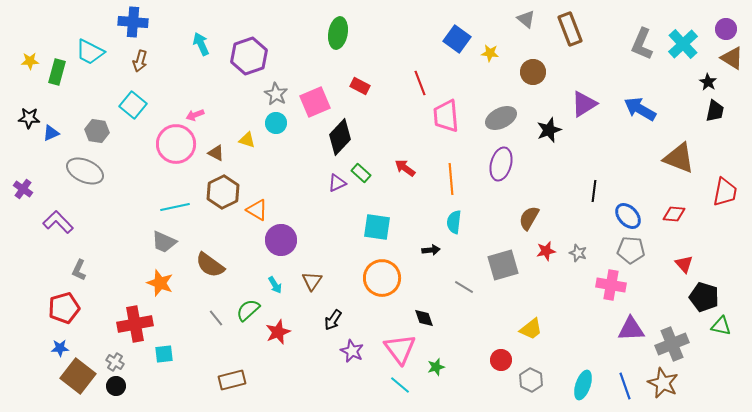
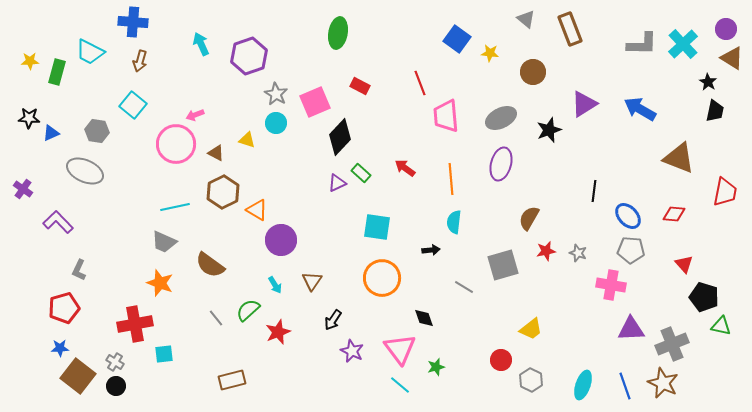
gray L-shape at (642, 44): rotated 112 degrees counterclockwise
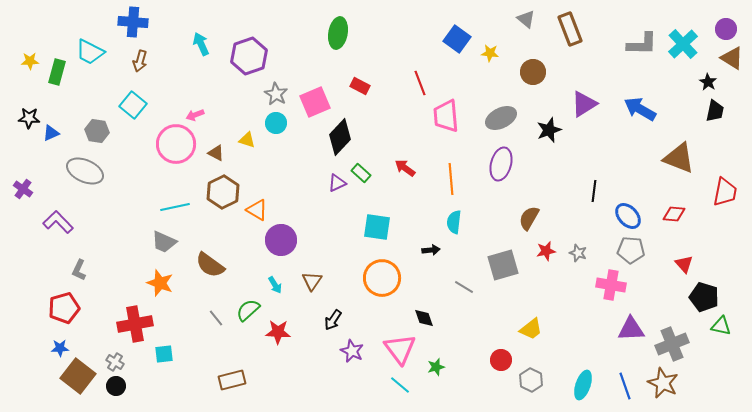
red star at (278, 332): rotated 25 degrees clockwise
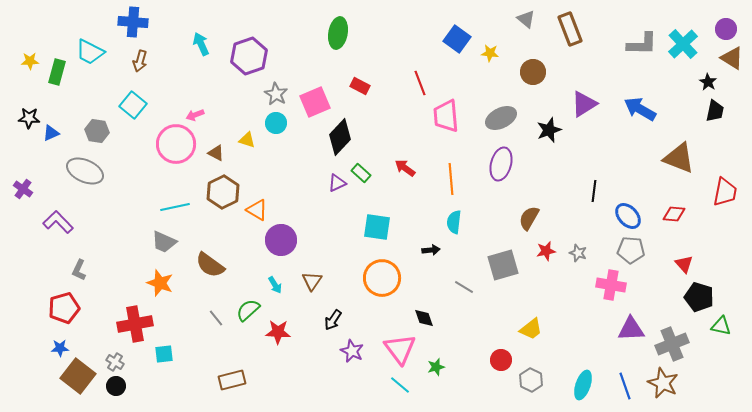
black pentagon at (704, 297): moved 5 px left
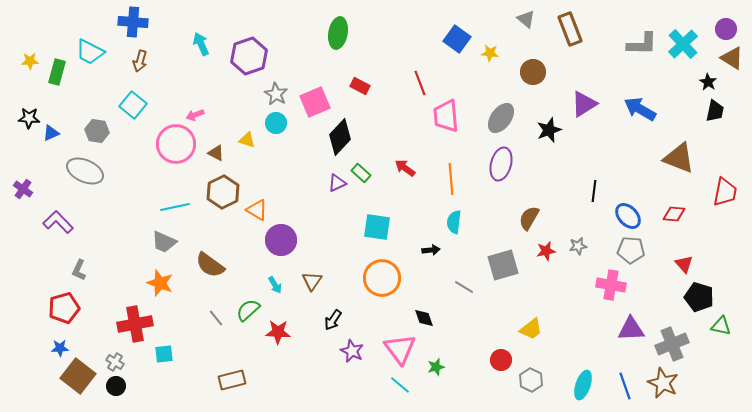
gray ellipse at (501, 118): rotated 28 degrees counterclockwise
gray star at (578, 253): moved 7 px up; rotated 30 degrees counterclockwise
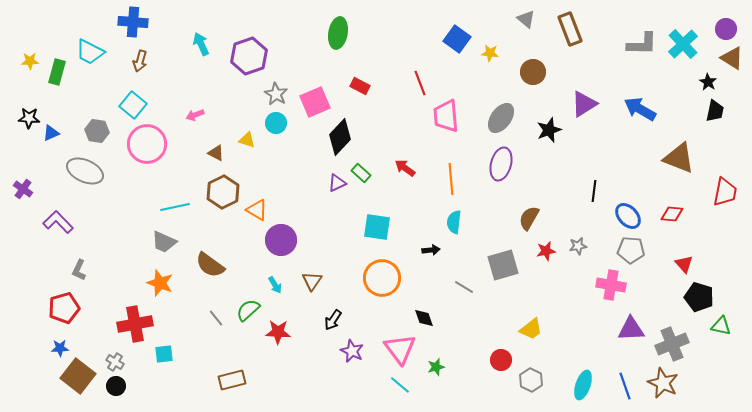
pink circle at (176, 144): moved 29 px left
red diamond at (674, 214): moved 2 px left
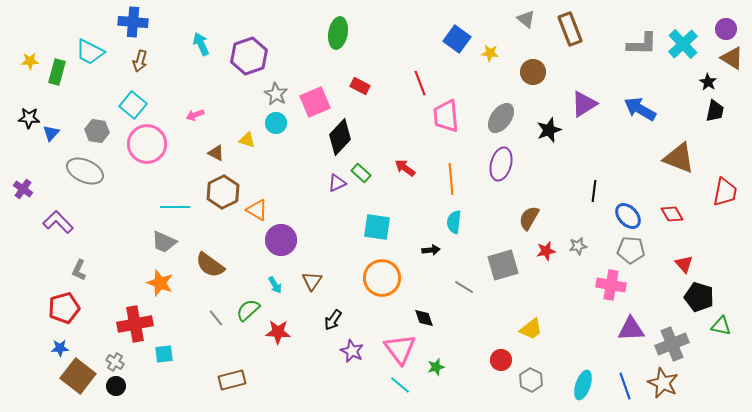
blue triangle at (51, 133): rotated 24 degrees counterclockwise
cyan line at (175, 207): rotated 12 degrees clockwise
red diamond at (672, 214): rotated 55 degrees clockwise
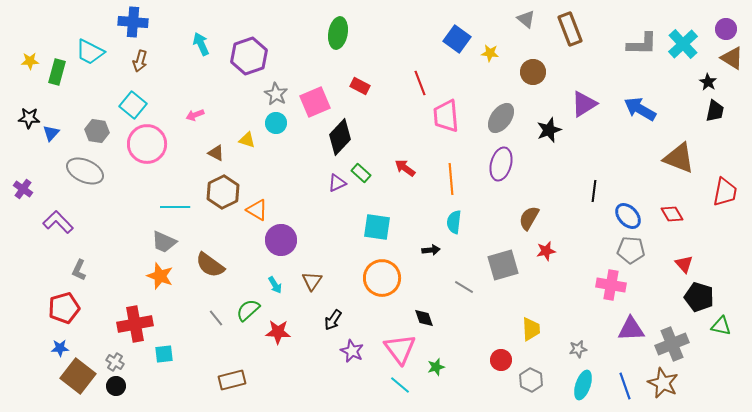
gray star at (578, 246): moved 103 px down
orange star at (160, 283): moved 7 px up
yellow trapezoid at (531, 329): rotated 55 degrees counterclockwise
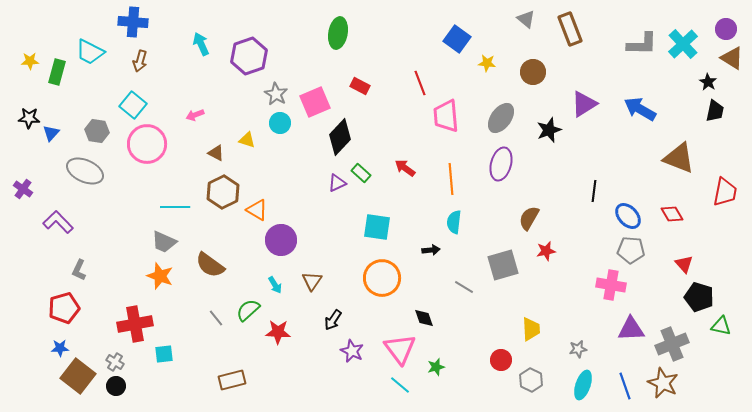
yellow star at (490, 53): moved 3 px left, 10 px down
cyan circle at (276, 123): moved 4 px right
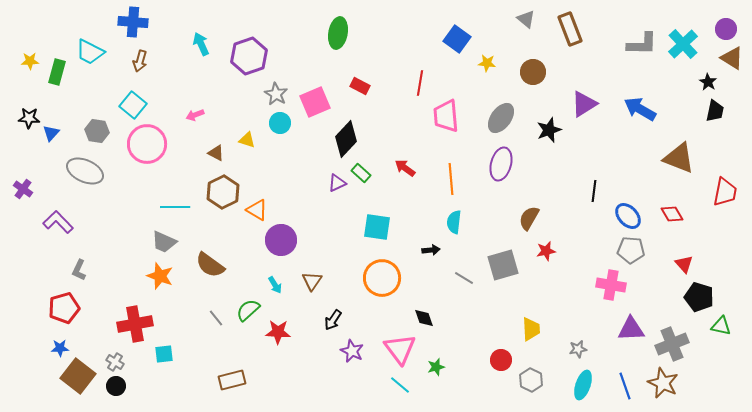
red line at (420, 83): rotated 30 degrees clockwise
black diamond at (340, 137): moved 6 px right, 2 px down
gray line at (464, 287): moved 9 px up
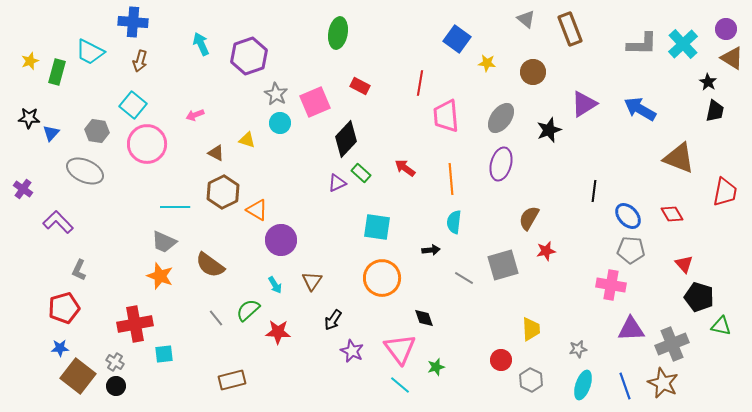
yellow star at (30, 61): rotated 18 degrees counterclockwise
